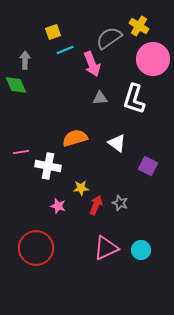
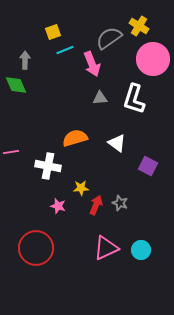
pink line: moved 10 px left
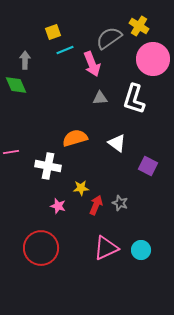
red circle: moved 5 px right
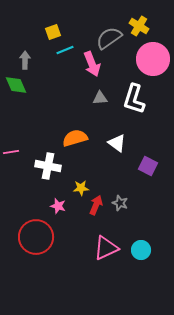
red circle: moved 5 px left, 11 px up
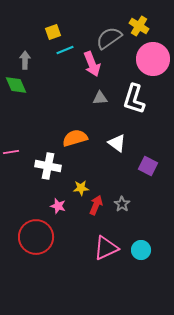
gray star: moved 2 px right, 1 px down; rotated 14 degrees clockwise
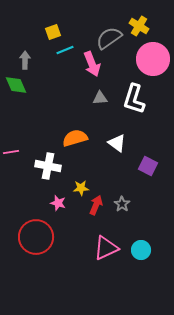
pink star: moved 3 px up
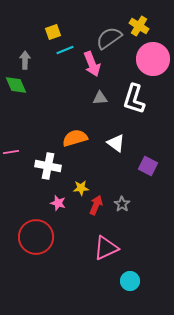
white triangle: moved 1 px left
cyan circle: moved 11 px left, 31 px down
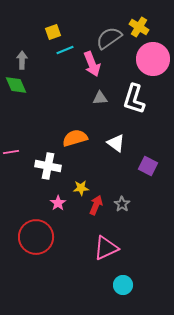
yellow cross: moved 1 px down
gray arrow: moved 3 px left
pink star: rotated 21 degrees clockwise
cyan circle: moved 7 px left, 4 px down
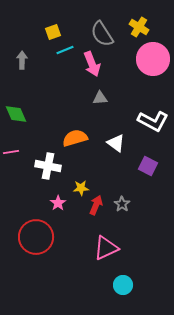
gray semicircle: moved 7 px left, 4 px up; rotated 88 degrees counterclockwise
green diamond: moved 29 px down
white L-shape: moved 19 px right, 22 px down; rotated 80 degrees counterclockwise
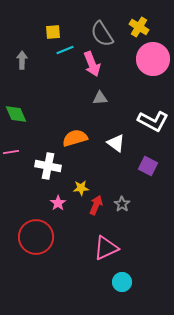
yellow square: rotated 14 degrees clockwise
cyan circle: moved 1 px left, 3 px up
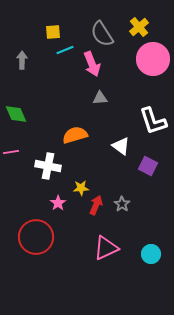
yellow cross: rotated 18 degrees clockwise
white L-shape: rotated 44 degrees clockwise
orange semicircle: moved 3 px up
white triangle: moved 5 px right, 3 px down
cyan circle: moved 29 px right, 28 px up
